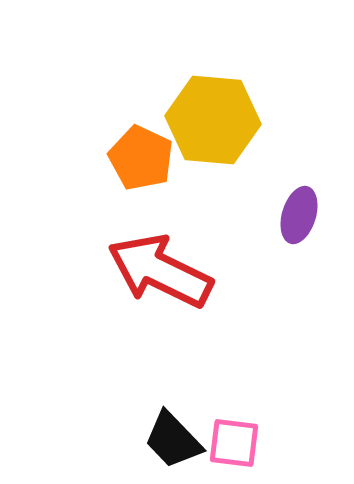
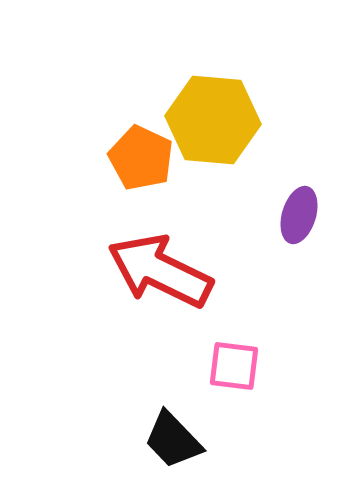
pink square: moved 77 px up
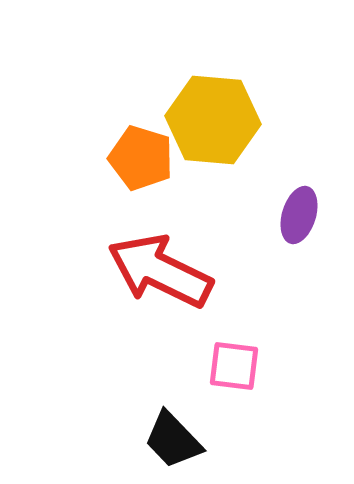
orange pentagon: rotated 8 degrees counterclockwise
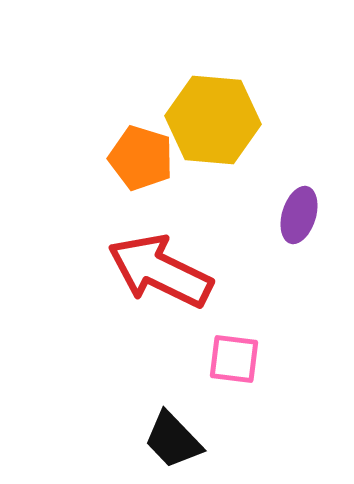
pink square: moved 7 px up
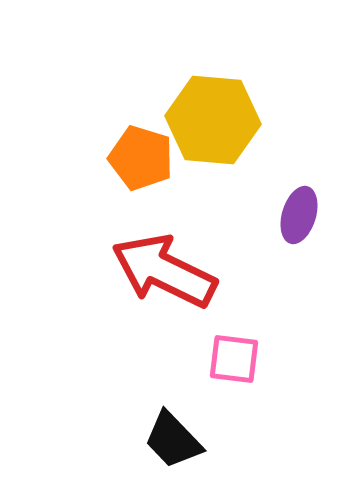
red arrow: moved 4 px right
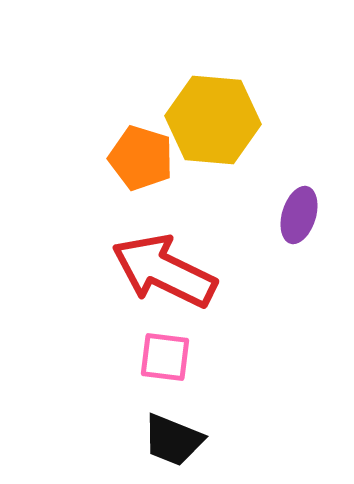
pink square: moved 69 px left, 2 px up
black trapezoid: rotated 24 degrees counterclockwise
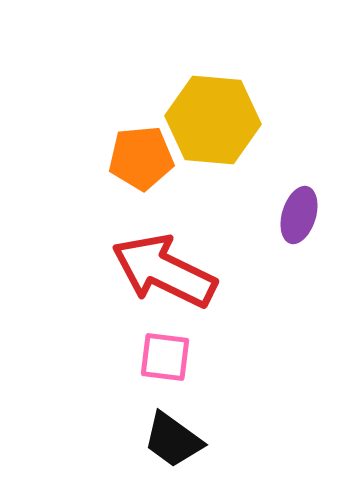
orange pentagon: rotated 22 degrees counterclockwise
black trapezoid: rotated 14 degrees clockwise
